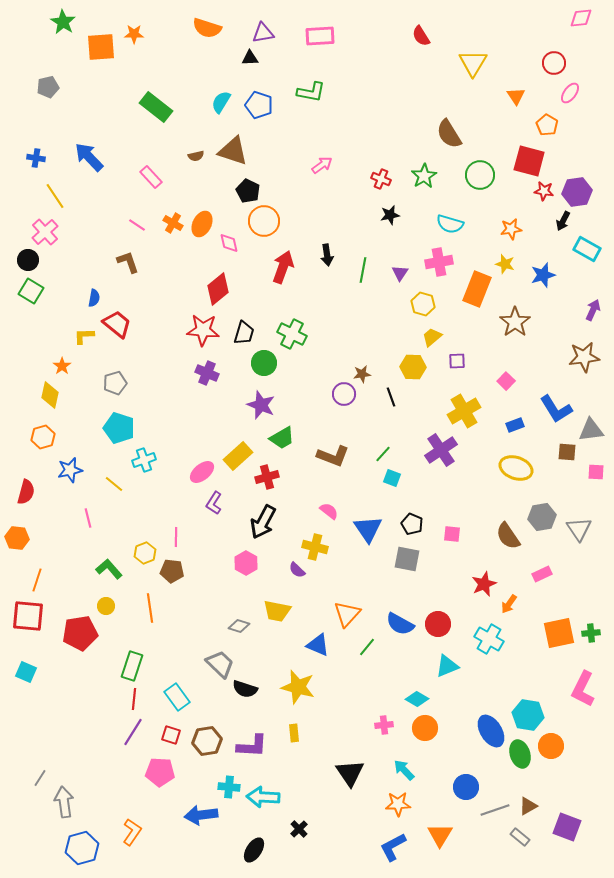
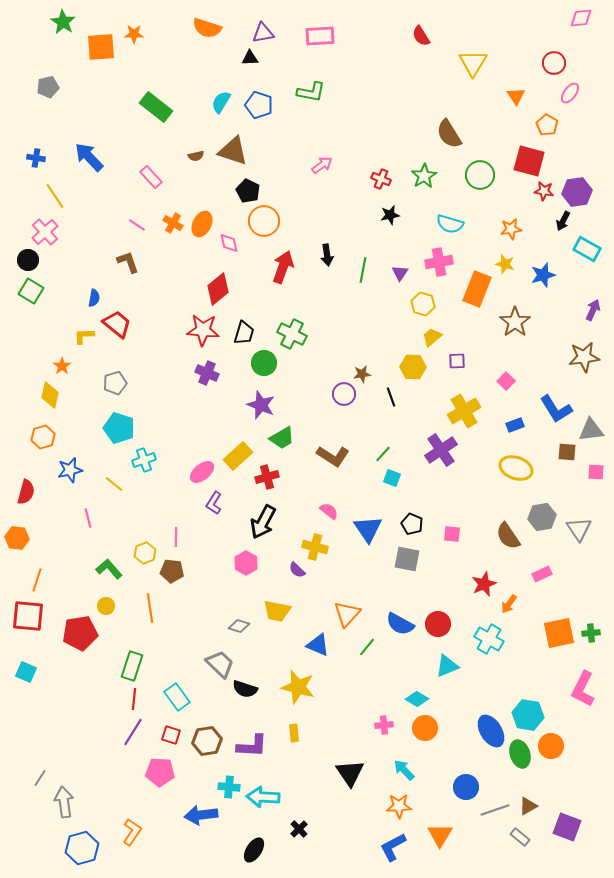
brown L-shape at (333, 456): rotated 12 degrees clockwise
orange star at (398, 804): moved 1 px right, 2 px down
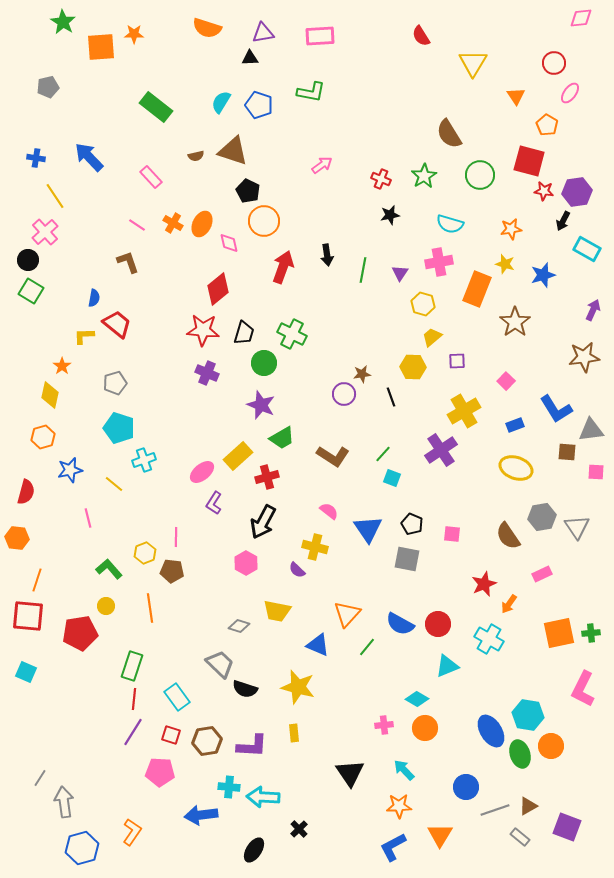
gray triangle at (579, 529): moved 2 px left, 2 px up
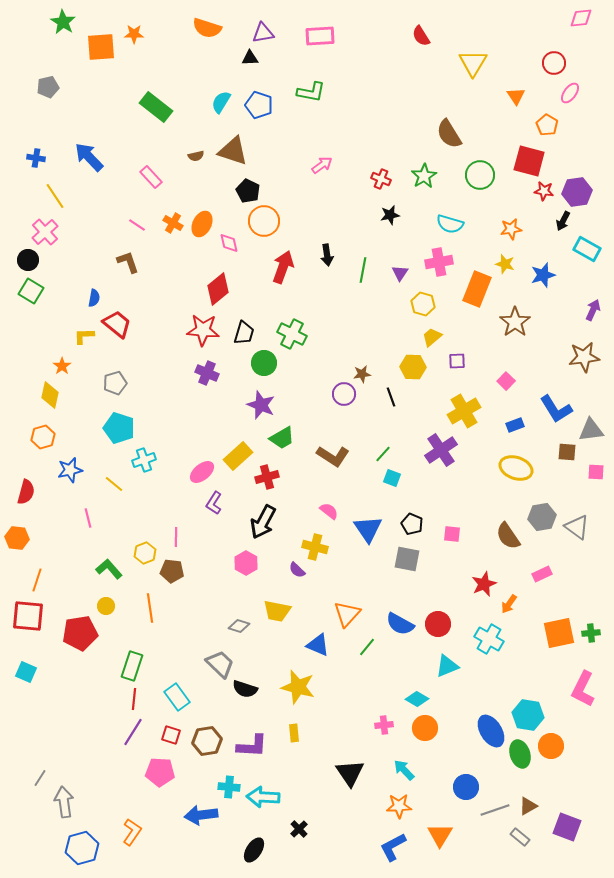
gray triangle at (577, 527): rotated 20 degrees counterclockwise
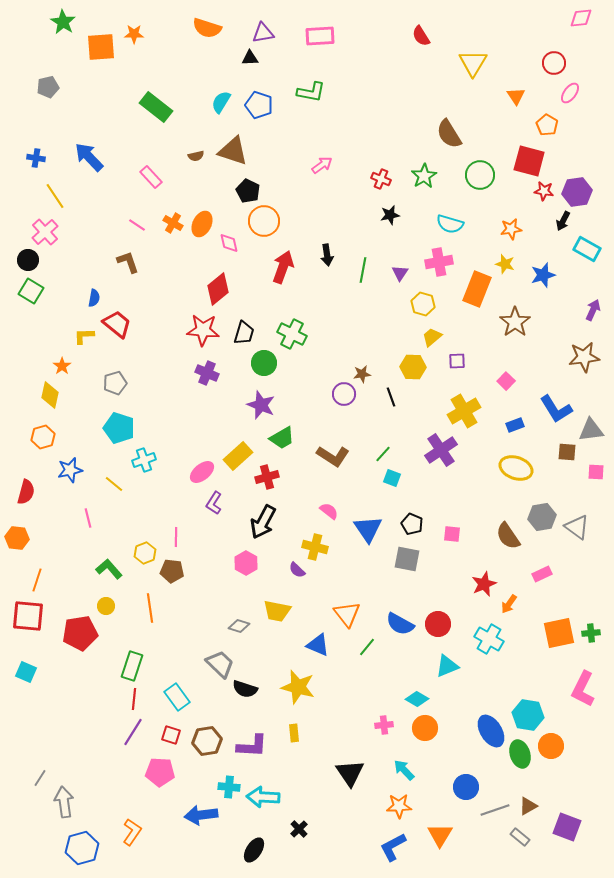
orange triangle at (347, 614): rotated 20 degrees counterclockwise
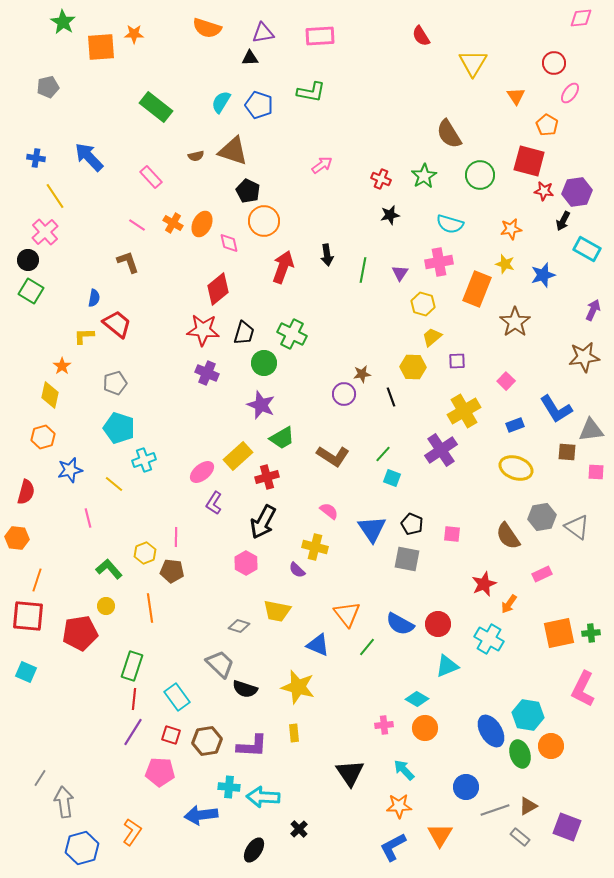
blue triangle at (368, 529): moved 4 px right
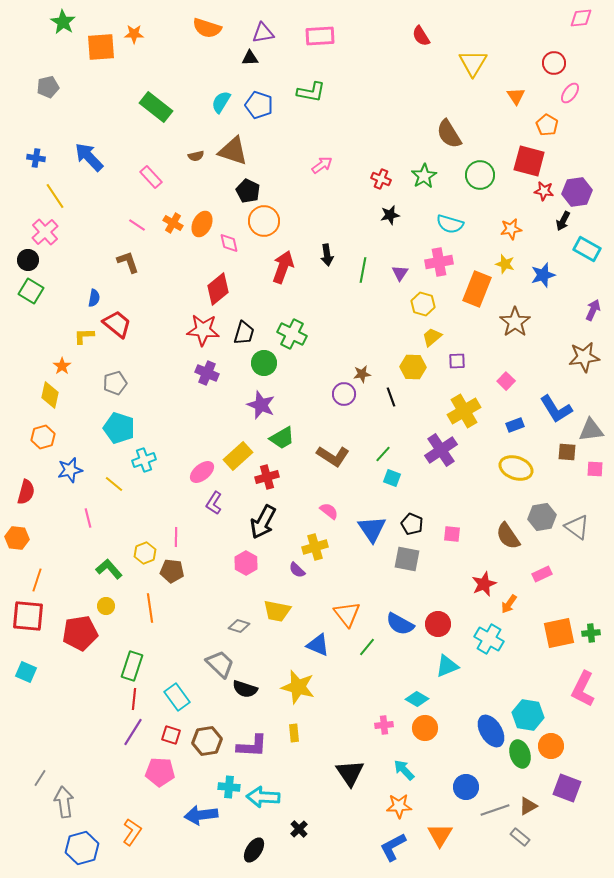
pink square at (596, 472): moved 1 px left, 3 px up
yellow cross at (315, 547): rotated 30 degrees counterclockwise
purple square at (567, 827): moved 39 px up
